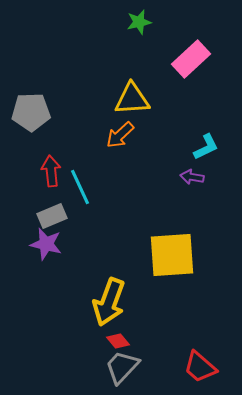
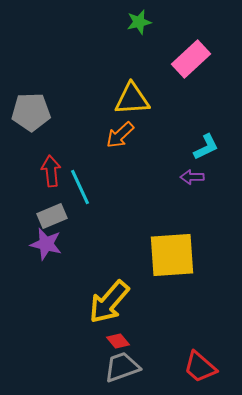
purple arrow: rotated 10 degrees counterclockwise
yellow arrow: rotated 21 degrees clockwise
gray trapezoid: rotated 27 degrees clockwise
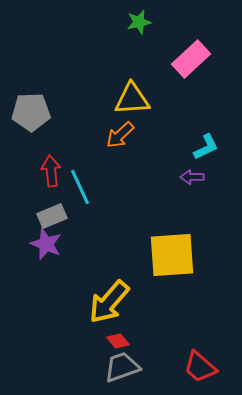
purple star: rotated 8 degrees clockwise
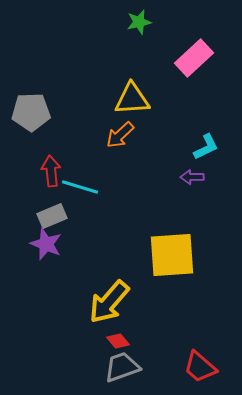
pink rectangle: moved 3 px right, 1 px up
cyan line: rotated 48 degrees counterclockwise
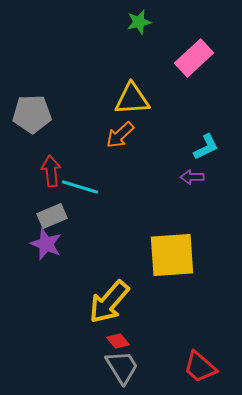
gray pentagon: moved 1 px right, 2 px down
gray trapezoid: rotated 78 degrees clockwise
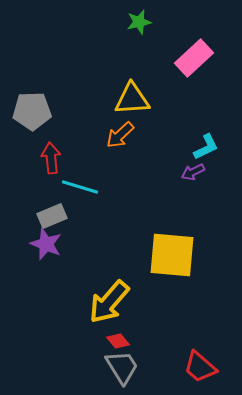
gray pentagon: moved 3 px up
red arrow: moved 13 px up
purple arrow: moved 1 px right, 5 px up; rotated 25 degrees counterclockwise
yellow square: rotated 9 degrees clockwise
